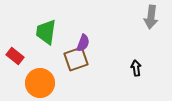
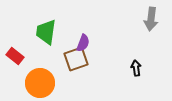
gray arrow: moved 2 px down
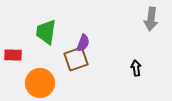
red rectangle: moved 2 px left, 1 px up; rotated 36 degrees counterclockwise
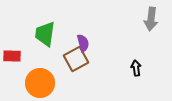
green trapezoid: moved 1 px left, 2 px down
purple semicircle: rotated 36 degrees counterclockwise
red rectangle: moved 1 px left, 1 px down
brown square: rotated 10 degrees counterclockwise
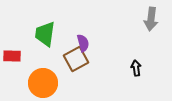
orange circle: moved 3 px right
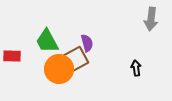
green trapezoid: moved 2 px right, 7 px down; rotated 36 degrees counterclockwise
purple semicircle: moved 4 px right
orange circle: moved 16 px right, 14 px up
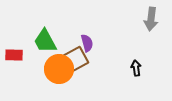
green trapezoid: moved 2 px left
red rectangle: moved 2 px right, 1 px up
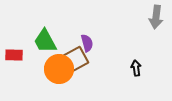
gray arrow: moved 5 px right, 2 px up
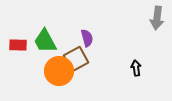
gray arrow: moved 1 px right, 1 px down
purple semicircle: moved 5 px up
red rectangle: moved 4 px right, 10 px up
orange circle: moved 2 px down
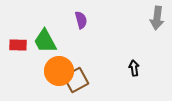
purple semicircle: moved 6 px left, 18 px up
brown square: moved 21 px down
black arrow: moved 2 px left
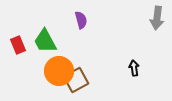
red rectangle: rotated 66 degrees clockwise
